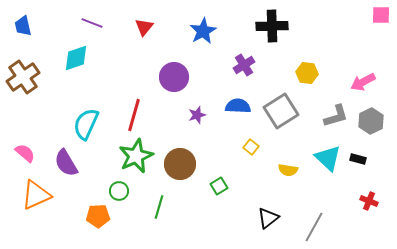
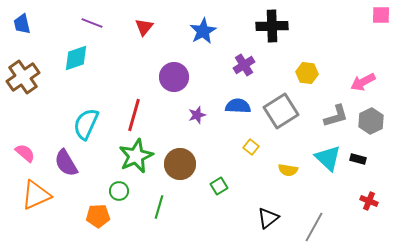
blue trapezoid: moved 1 px left, 2 px up
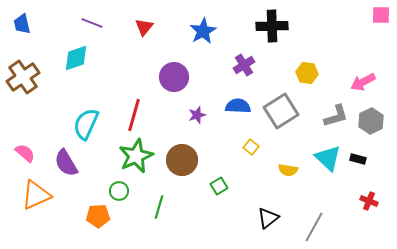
brown circle: moved 2 px right, 4 px up
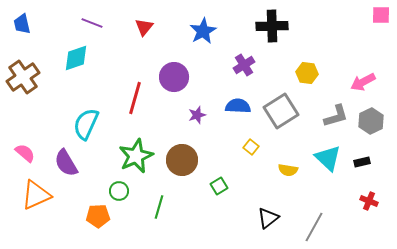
red line: moved 1 px right, 17 px up
black rectangle: moved 4 px right, 3 px down; rotated 28 degrees counterclockwise
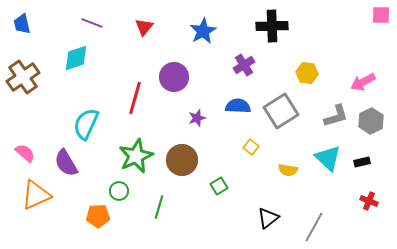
purple star: moved 3 px down
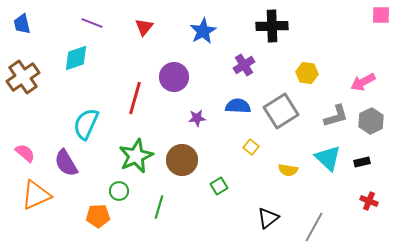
purple star: rotated 12 degrees clockwise
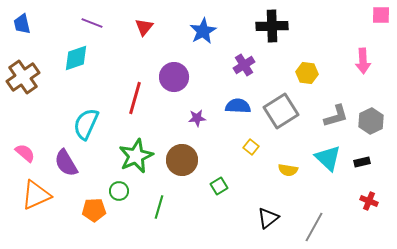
pink arrow: moved 21 px up; rotated 65 degrees counterclockwise
orange pentagon: moved 4 px left, 6 px up
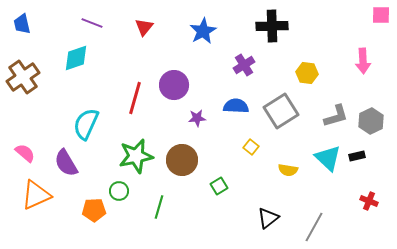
purple circle: moved 8 px down
blue semicircle: moved 2 px left
green star: rotated 12 degrees clockwise
black rectangle: moved 5 px left, 6 px up
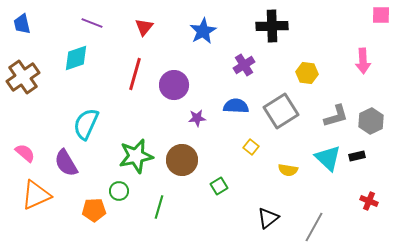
red line: moved 24 px up
